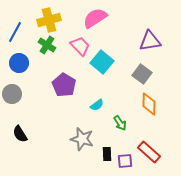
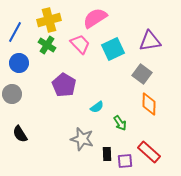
pink trapezoid: moved 2 px up
cyan square: moved 11 px right, 13 px up; rotated 25 degrees clockwise
cyan semicircle: moved 2 px down
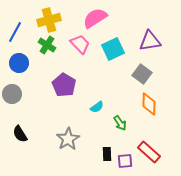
gray star: moved 14 px left; rotated 25 degrees clockwise
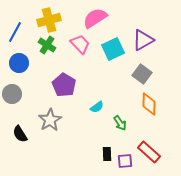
purple triangle: moved 7 px left, 1 px up; rotated 20 degrees counterclockwise
gray star: moved 18 px left, 19 px up
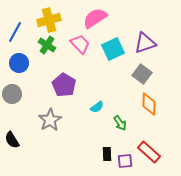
purple triangle: moved 2 px right, 3 px down; rotated 10 degrees clockwise
black semicircle: moved 8 px left, 6 px down
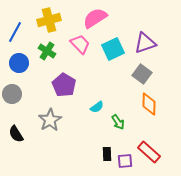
green cross: moved 6 px down
green arrow: moved 2 px left, 1 px up
black semicircle: moved 4 px right, 6 px up
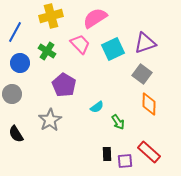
yellow cross: moved 2 px right, 4 px up
blue circle: moved 1 px right
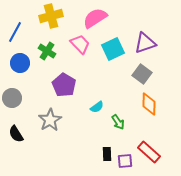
gray circle: moved 4 px down
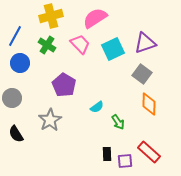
blue line: moved 4 px down
green cross: moved 6 px up
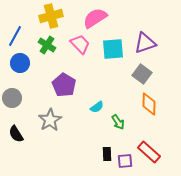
cyan square: rotated 20 degrees clockwise
